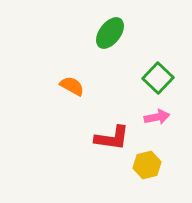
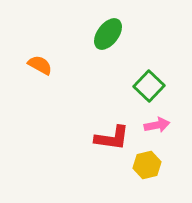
green ellipse: moved 2 px left, 1 px down
green square: moved 9 px left, 8 px down
orange semicircle: moved 32 px left, 21 px up
pink arrow: moved 8 px down
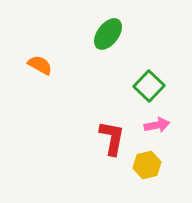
red L-shape: rotated 87 degrees counterclockwise
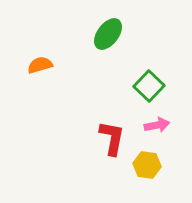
orange semicircle: rotated 45 degrees counterclockwise
yellow hexagon: rotated 20 degrees clockwise
